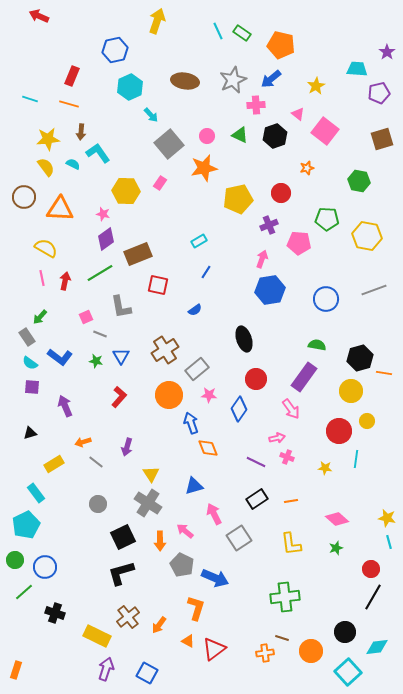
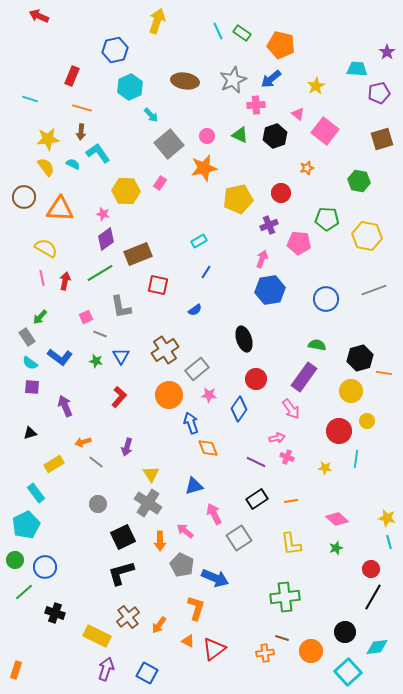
orange line at (69, 104): moved 13 px right, 4 px down
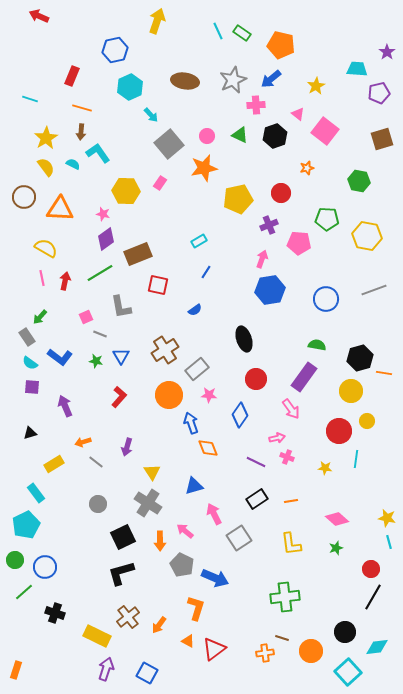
yellow star at (48, 139): moved 2 px left, 1 px up; rotated 25 degrees counterclockwise
blue diamond at (239, 409): moved 1 px right, 6 px down
yellow triangle at (151, 474): moved 1 px right, 2 px up
